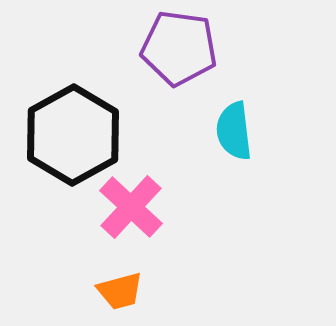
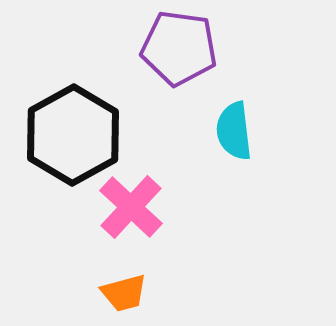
orange trapezoid: moved 4 px right, 2 px down
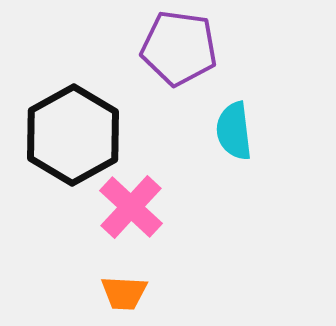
orange trapezoid: rotated 18 degrees clockwise
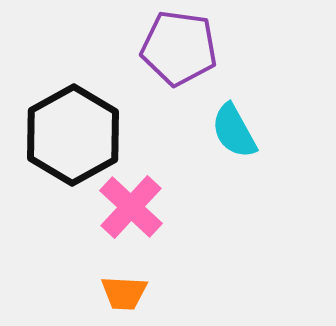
cyan semicircle: rotated 22 degrees counterclockwise
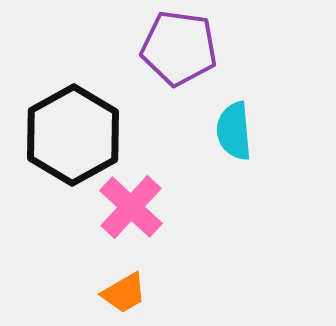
cyan semicircle: rotated 24 degrees clockwise
orange trapezoid: rotated 33 degrees counterclockwise
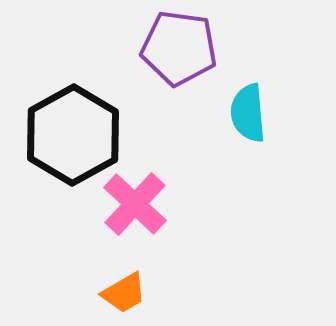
cyan semicircle: moved 14 px right, 18 px up
pink cross: moved 4 px right, 3 px up
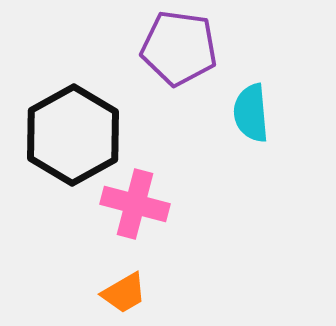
cyan semicircle: moved 3 px right
pink cross: rotated 28 degrees counterclockwise
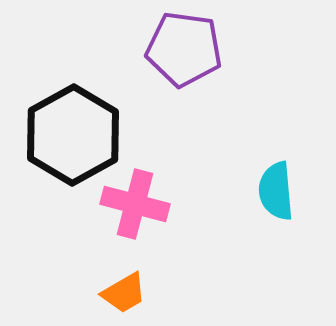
purple pentagon: moved 5 px right, 1 px down
cyan semicircle: moved 25 px right, 78 px down
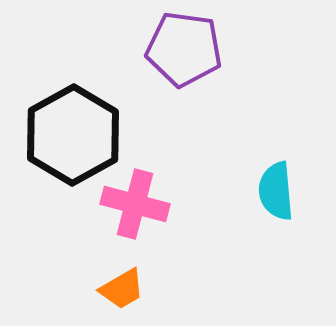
orange trapezoid: moved 2 px left, 4 px up
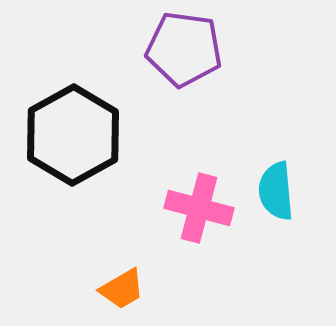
pink cross: moved 64 px right, 4 px down
